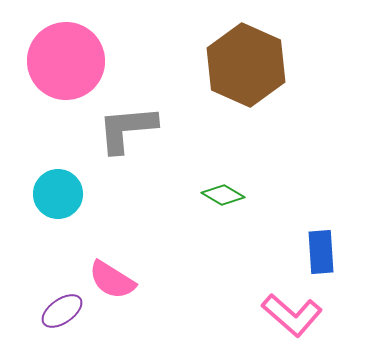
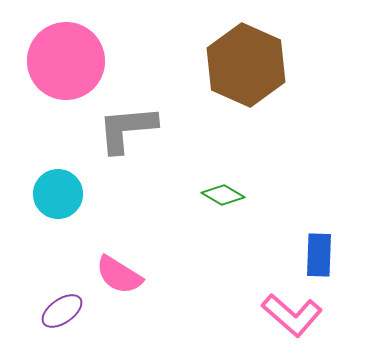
blue rectangle: moved 2 px left, 3 px down; rotated 6 degrees clockwise
pink semicircle: moved 7 px right, 5 px up
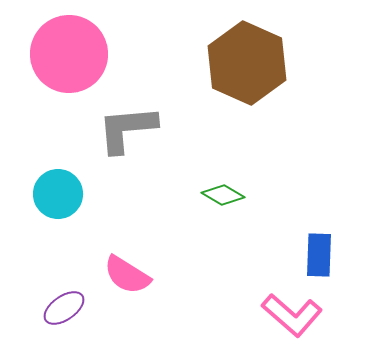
pink circle: moved 3 px right, 7 px up
brown hexagon: moved 1 px right, 2 px up
pink semicircle: moved 8 px right
purple ellipse: moved 2 px right, 3 px up
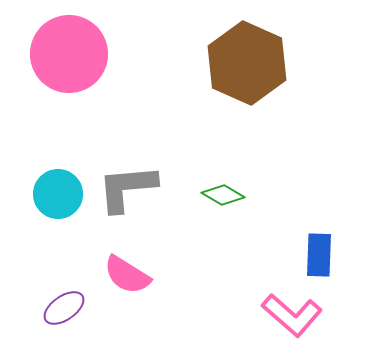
gray L-shape: moved 59 px down
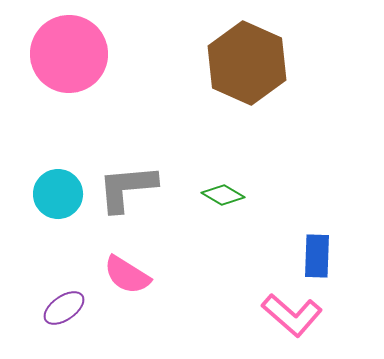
blue rectangle: moved 2 px left, 1 px down
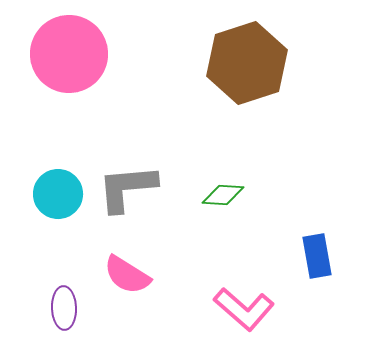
brown hexagon: rotated 18 degrees clockwise
green diamond: rotated 27 degrees counterclockwise
blue rectangle: rotated 12 degrees counterclockwise
purple ellipse: rotated 57 degrees counterclockwise
pink L-shape: moved 48 px left, 6 px up
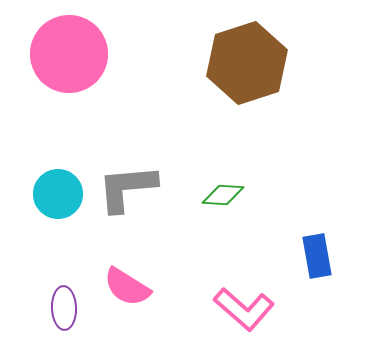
pink semicircle: moved 12 px down
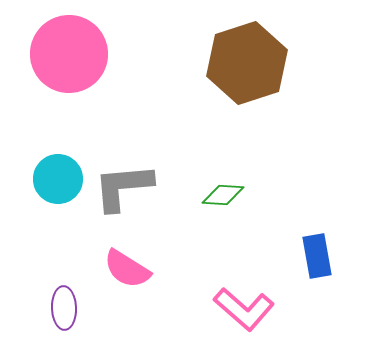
gray L-shape: moved 4 px left, 1 px up
cyan circle: moved 15 px up
pink semicircle: moved 18 px up
